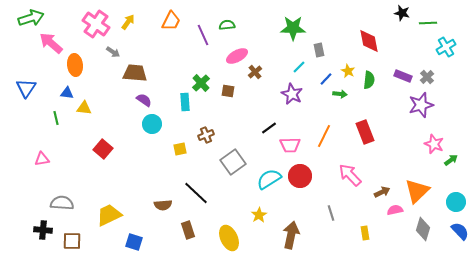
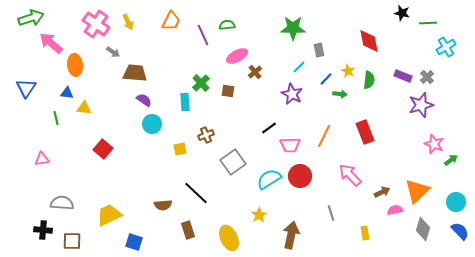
yellow arrow at (128, 22): rotated 119 degrees clockwise
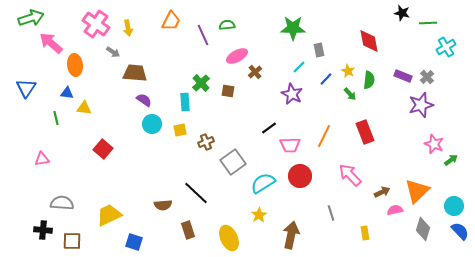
yellow arrow at (128, 22): moved 6 px down; rotated 14 degrees clockwise
green arrow at (340, 94): moved 10 px right; rotated 40 degrees clockwise
brown cross at (206, 135): moved 7 px down
yellow square at (180, 149): moved 19 px up
cyan semicircle at (269, 179): moved 6 px left, 4 px down
cyan circle at (456, 202): moved 2 px left, 4 px down
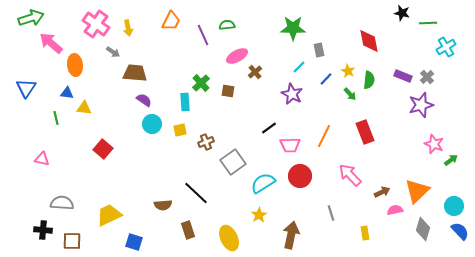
pink triangle at (42, 159): rotated 21 degrees clockwise
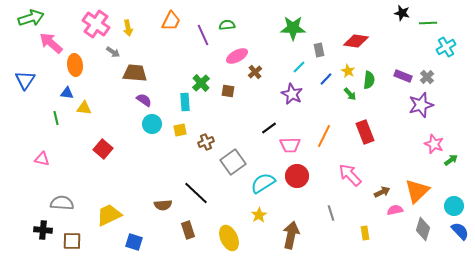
red diamond at (369, 41): moved 13 px left; rotated 70 degrees counterclockwise
blue triangle at (26, 88): moved 1 px left, 8 px up
red circle at (300, 176): moved 3 px left
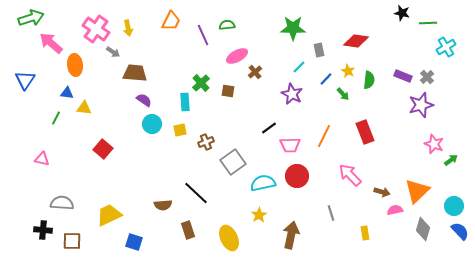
pink cross at (96, 24): moved 5 px down
green arrow at (350, 94): moved 7 px left
green line at (56, 118): rotated 40 degrees clockwise
cyan semicircle at (263, 183): rotated 20 degrees clockwise
brown arrow at (382, 192): rotated 42 degrees clockwise
